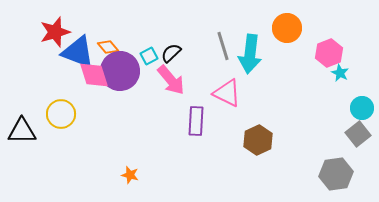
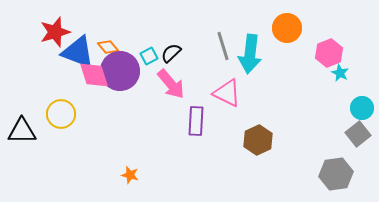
pink arrow: moved 4 px down
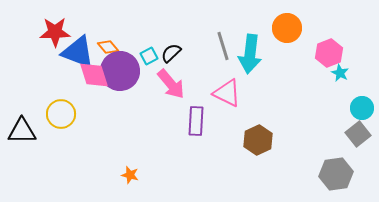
red star: rotated 16 degrees clockwise
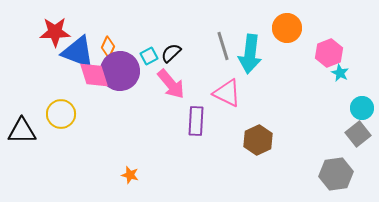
orange diamond: rotated 65 degrees clockwise
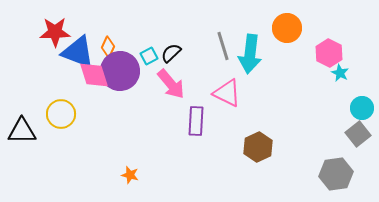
pink hexagon: rotated 12 degrees counterclockwise
brown hexagon: moved 7 px down
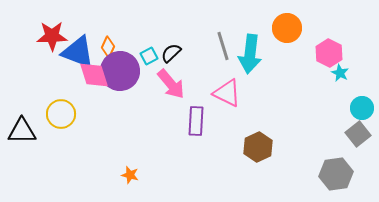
red star: moved 3 px left, 4 px down
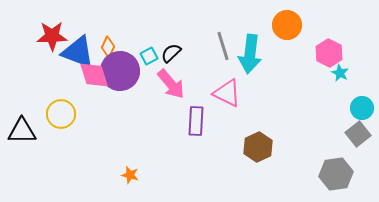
orange circle: moved 3 px up
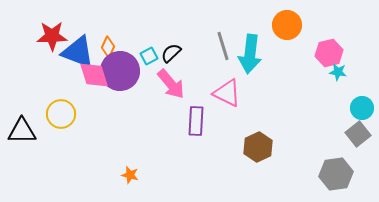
pink hexagon: rotated 20 degrees clockwise
cyan star: moved 2 px left, 1 px up; rotated 18 degrees counterclockwise
